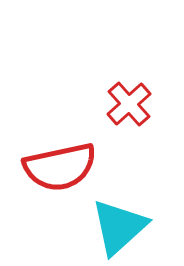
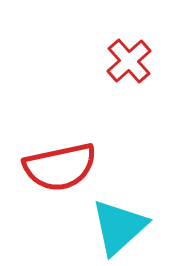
red cross: moved 43 px up
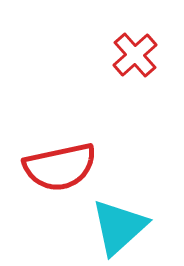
red cross: moved 6 px right, 6 px up
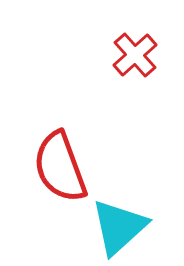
red semicircle: rotated 82 degrees clockwise
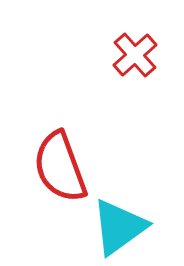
cyan triangle: rotated 6 degrees clockwise
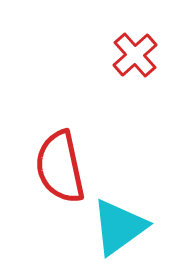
red semicircle: rotated 8 degrees clockwise
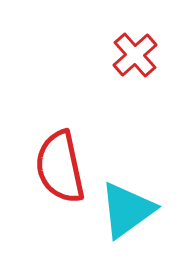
cyan triangle: moved 8 px right, 17 px up
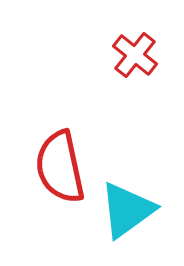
red cross: rotated 9 degrees counterclockwise
